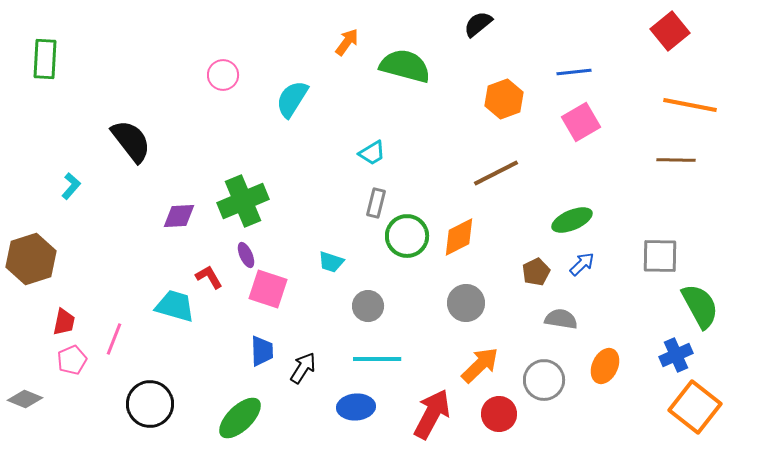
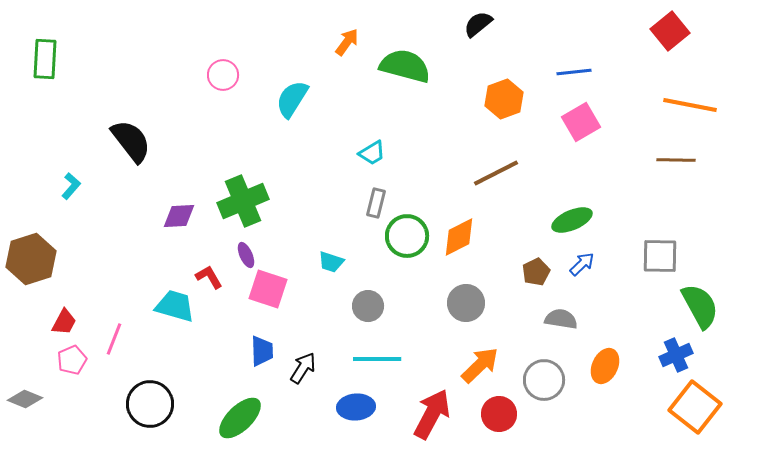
red trapezoid at (64, 322): rotated 16 degrees clockwise
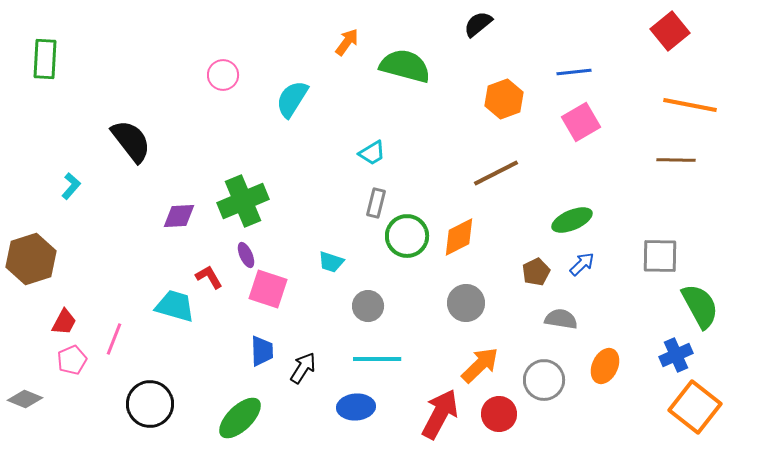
red arrow at (432, 414): moved 8 px right
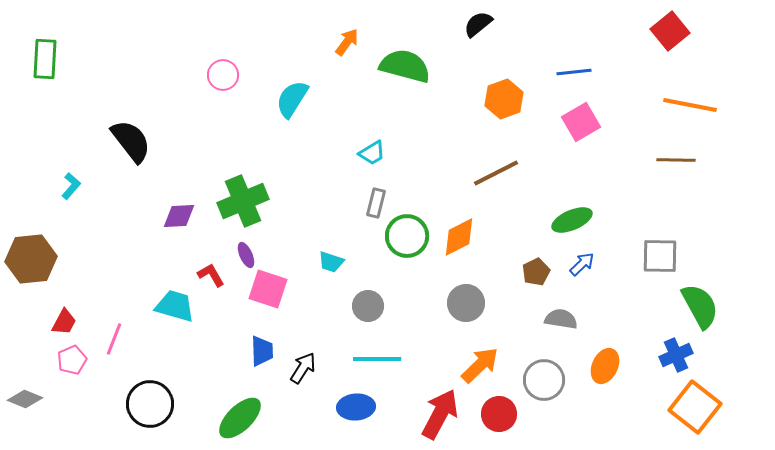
brown hexagon at (31, 259): rotated 12 degrees clockwise
red L-shape at (209, 277): moved 2 px right, 2 px up
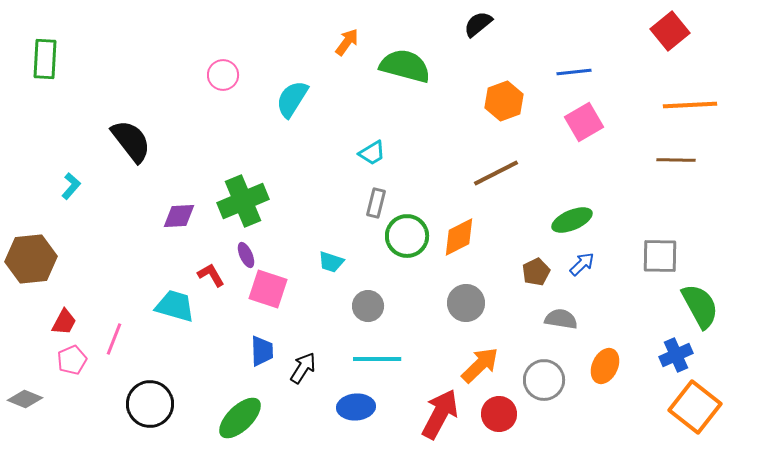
orange hexagon at (504, 99): moved 2 px down
orange line at (690, 105): rotated 14 degrees counterclockwise
pink square at (581, 122): moved 3 px right
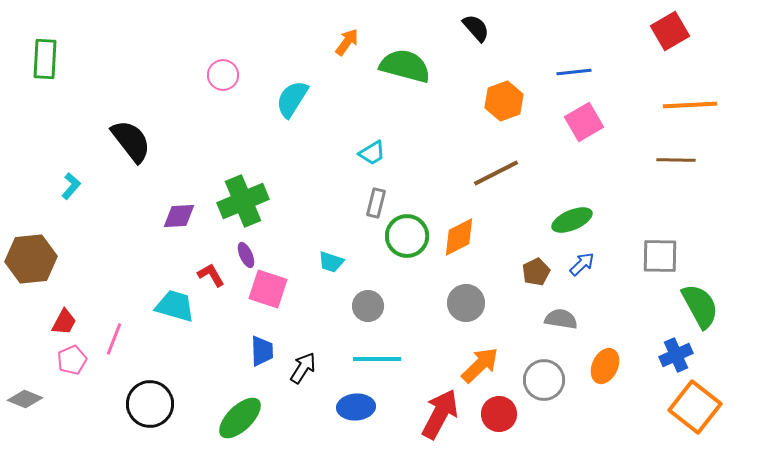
black semicircle at (478, 24): moved 2 px left, 4 px down; rotated 88 degrees clockwise
red square at (670, 31): rotated 9 degrees clockwise
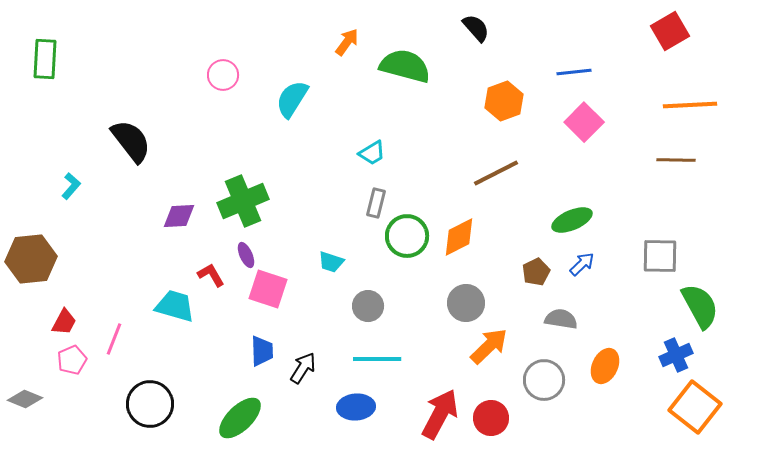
pink square at (584, 122): rotated 15 degrees counterclockwise
orange arrow at (480, 365): moved 9 px right, 19 px up
red circle at (499, 414): moved 8 px left, 4 px down
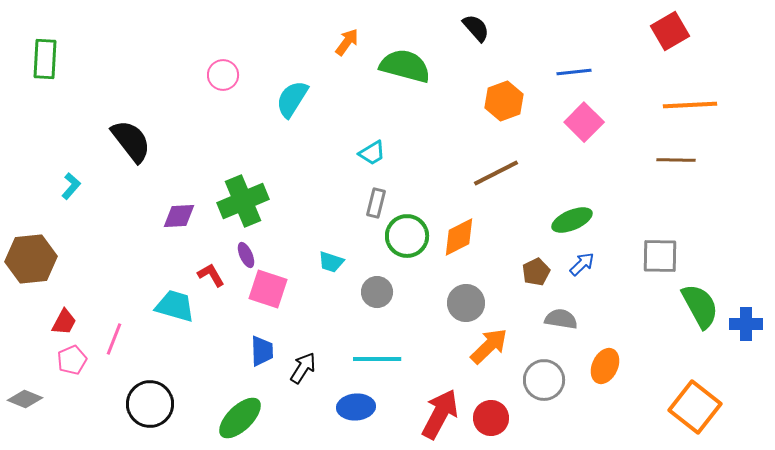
gray circle at (368, 306): moved 9 px right, 14 px up
blue cross at (676, 355): moved 70 px right, 31 px up; rotated 24 degrees clockwise
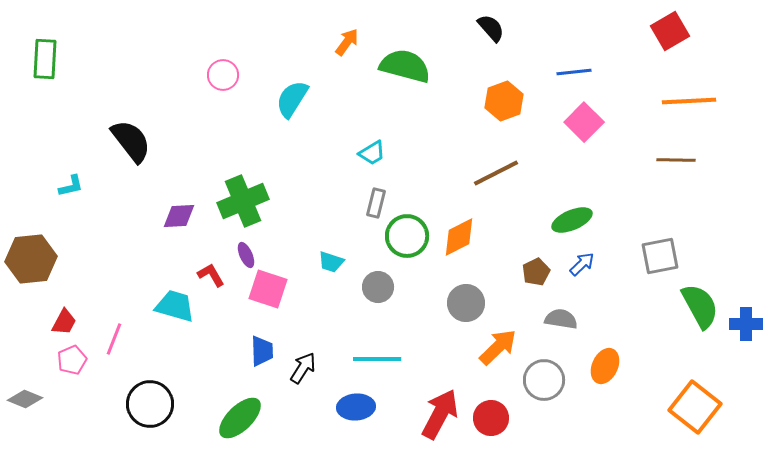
black semicircle at (476, 28): moved 15 px right
orange line at (690, 105): moved 1 px left, 4 px up
cyan L-shape at (71, 186): rotated 36 degrees clockwise
gray square at (660, 256): rotated 12 degrees counterclockwise
gray circle at (377, 292): moved 1 px right, 5 px up
orange arrow at (489, 346): moved 9 px right, 1 px down
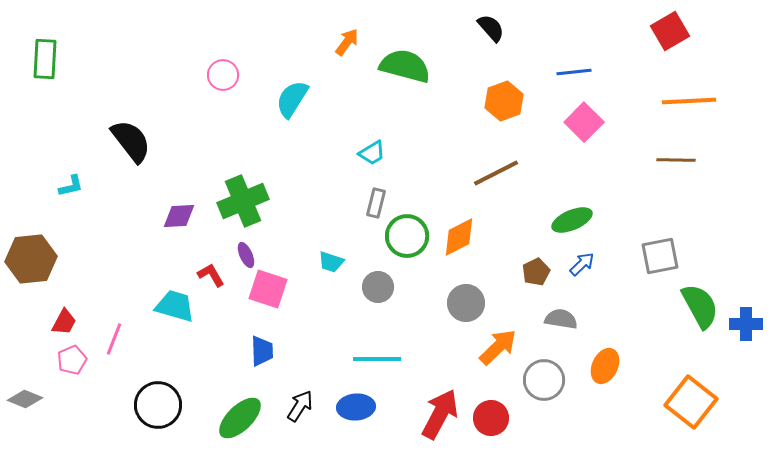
black arrow at (303, 368): moved 3 px left, 38 px down
black circle at (150, 404): moved 8 px right, 1 px down
orange square at (695, 407): moved 4 px left, 5 px up
